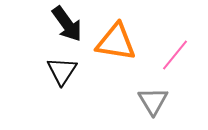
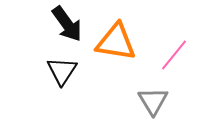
pink line: moved 1 px left
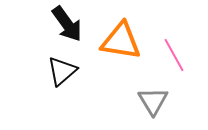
orange triangle: moved 5 px right, 1 px up
pink line: rotated 68 degrees counterclockwise
black triangle: rotated 16 degrees clockwise
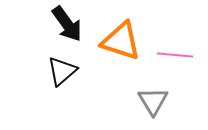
orange triangle: rotated 9 degrees clockwise
pink line: moved 1 px right; rotated 56 degrees counterclockwise
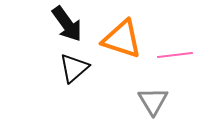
orange triangle: moved 1 px right, 2 px up
pink line: rotated 12 degrees counterclockwise
black triangle: moved 12 px right, 3 px up
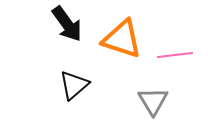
black triangle: moved 17 px down
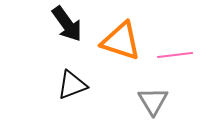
orange triangle: moved 1 px left, 2 px down
black triangle: moved 2 px left; rotated 20 degrees clockwise
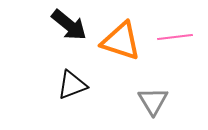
black arrow: moved 2 px right, 1 px down; rotated 15 degrees counterclockwise
pink line: moved 18 px up
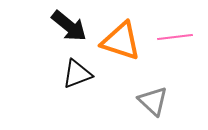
black arrow: moved 1 px down
black triangle: moved 5 px right, 11 px up
gray triangle: rotated 16 degrees counterclockwise
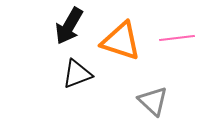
black arrow: rotated 81 degrees clockwise
pink line: moved 2 px right, 1 px down
